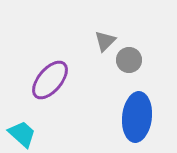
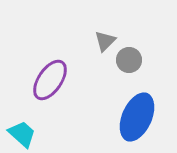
purple ellipse: rotated 6 degrees counterclockwise
blue ellipse: rotated 18 degrees clockwise
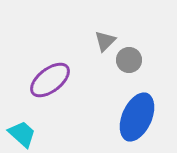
purple ellipse: rotated 18 degrees clockwise
